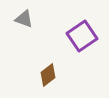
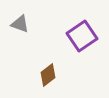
gray triangle: moved 4 px left, 5 px down
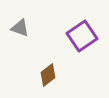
gray triangle: moved 4 px down
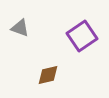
brown diamond: rotated 25 degrees clockwise
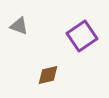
gray triangle: moved 1 px left, 2 px up
